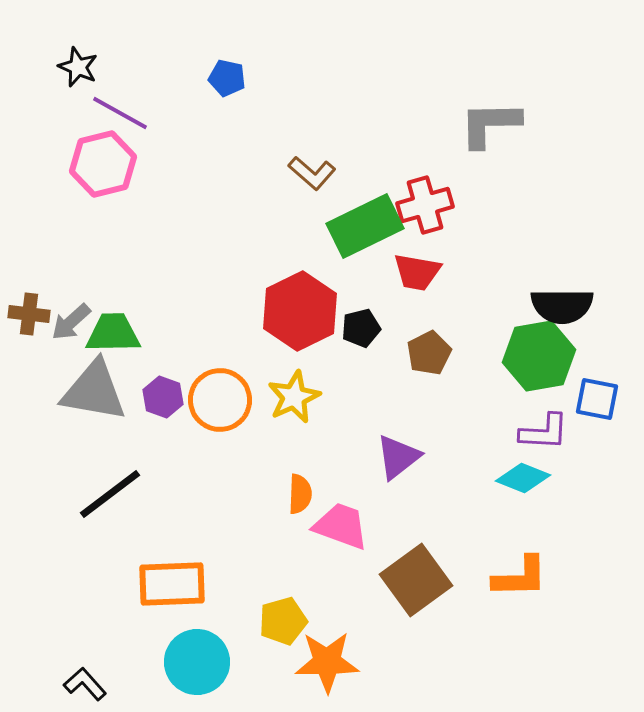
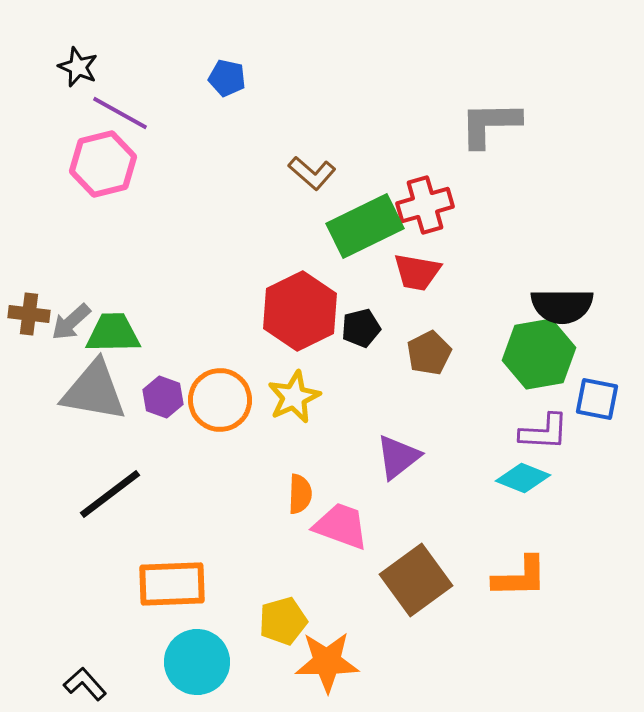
green hexagon: moved 2 px up
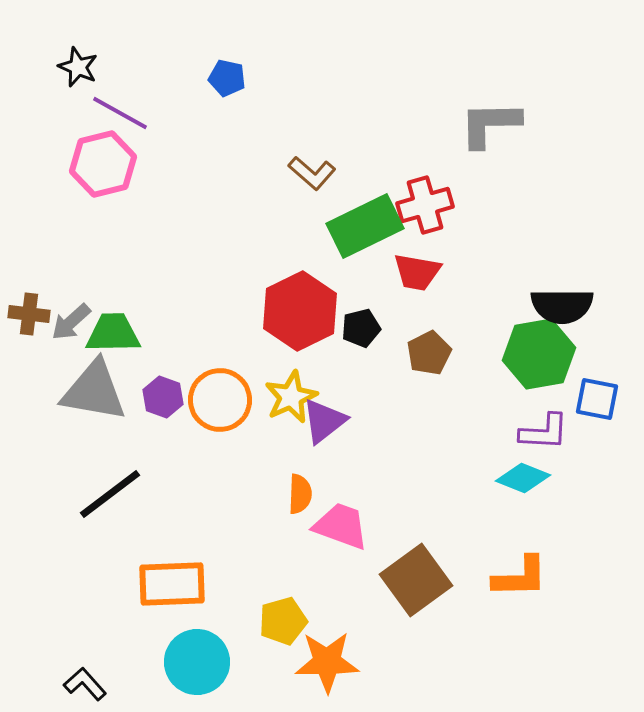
yellow star: moved 3 px left
purple triangle: moved 74 px left, 36 px up
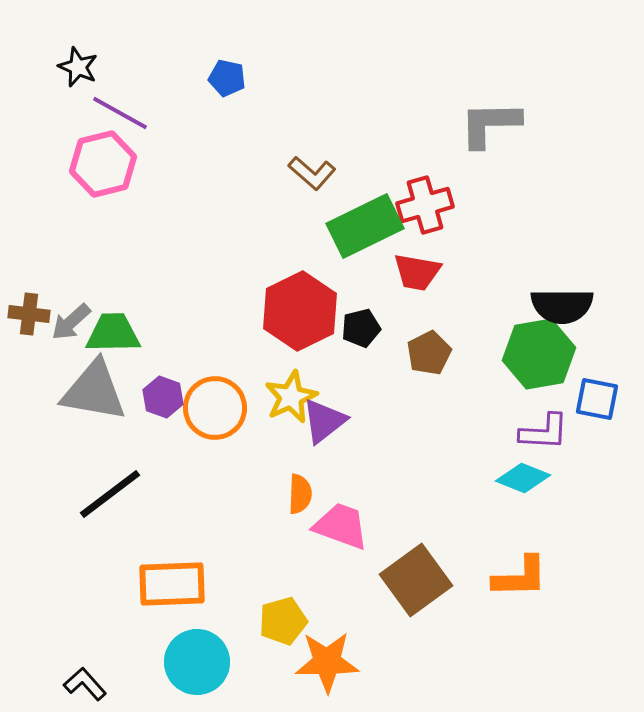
orange circle: moved 5 px left, 8 px down
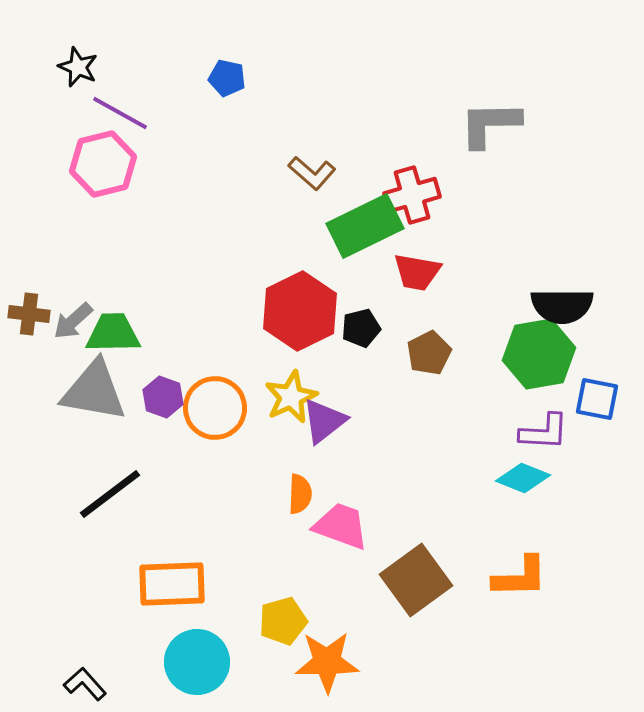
red cross: moved 13 px left, 10 px up
gray arrow: moved 2 px right, 1 px up
